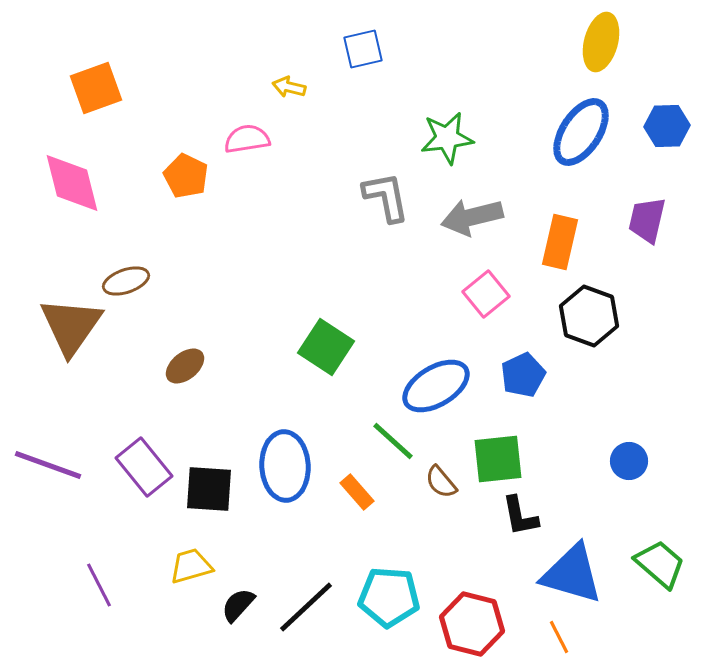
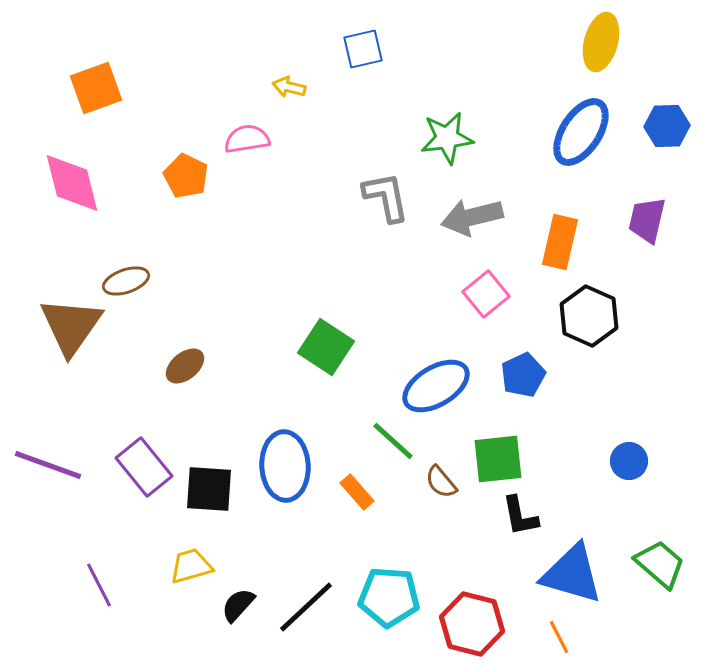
black hexagon at (589, 316): rotated 4 degrees clockwise
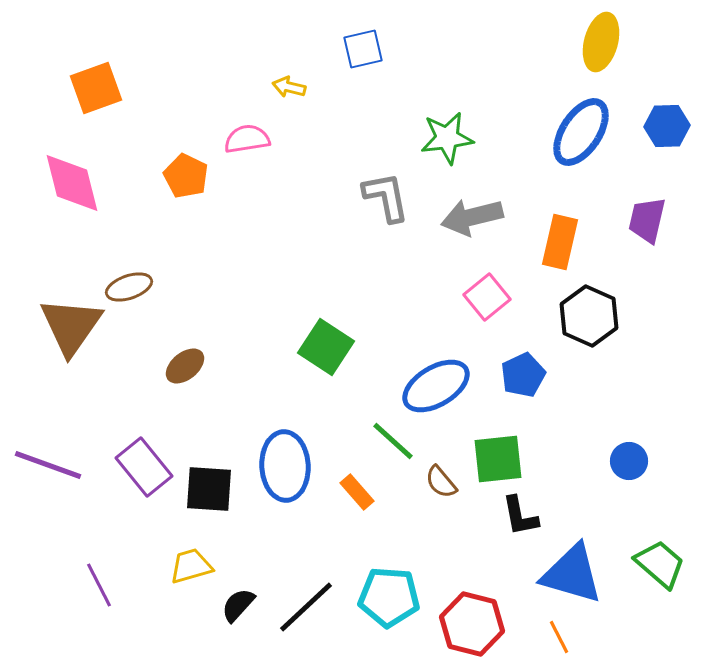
brown ellipse at (126, 281): moved 3 px right, 6 px down
pink square at (486, 294): moved 1 px right, 3 px down
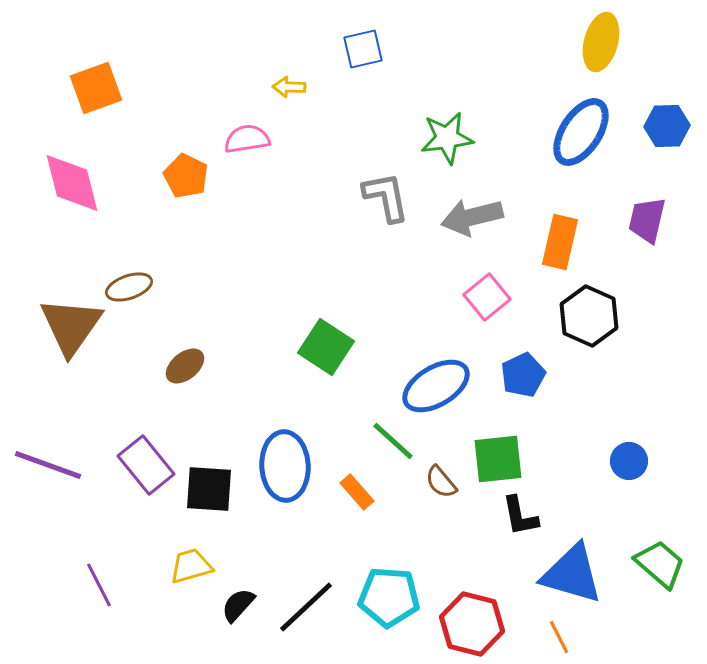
yellow arrow at (289, 87): rotated 12 degrees counterclockwise
purple rectangle at (144, 467): moved 2 px right, 2 px up
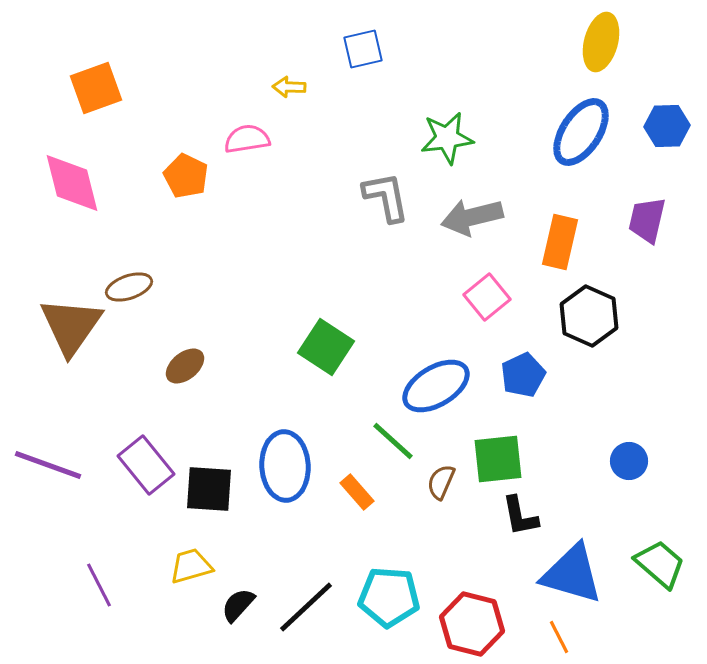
brown semicircle at (441, 482): rotated 63 degrees clockwise
